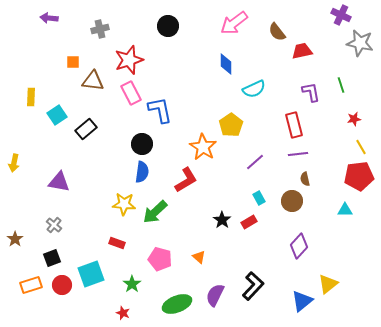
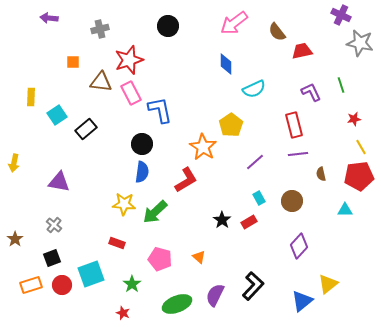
brown triangle at (93, 81): moved 8 px right, 1 px down
purple L-shape at (311, 92): rotated 15 degrees counterclockwise
brown semicircle at (305, 179): moved 16 px right, 5 px up
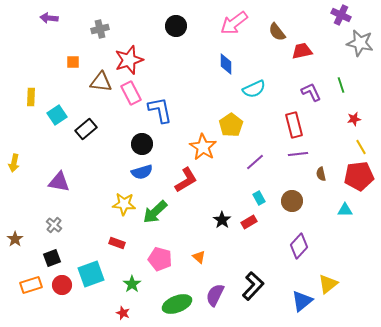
black circle at (168, 26): moved 8 px right
blue semicircle at (142, 172): rotated 65 degrees clockwise
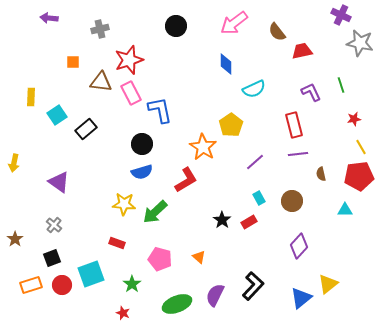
purple triangle at (59, 182): rotated 25 degrees clockwise
blue triangle at (302, 301): moved 1 px left, 3 px up
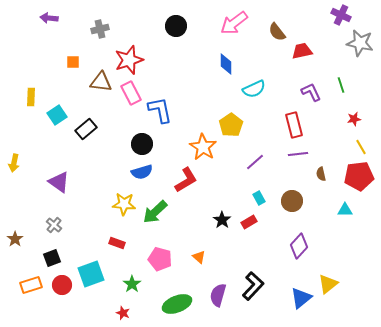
purple semicircle at (215, 295): moved 3 px right; rotated 10 degrees counterclockwise
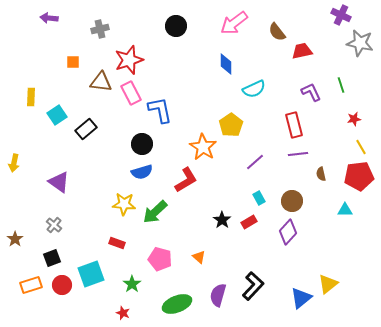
purple diamond at (299, 246): moved 11 px left, 14 px up
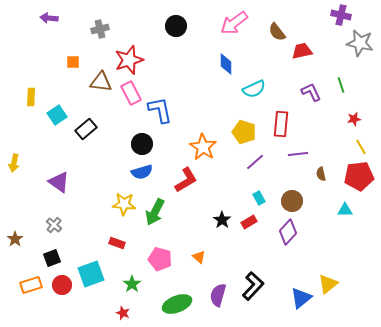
purple cross at (341, 15): rotated 12 degrees counterclockwise
yellow pentagon at (231, 125): moved 13 px right, 7 px down; rotated 20 degrees counterclockwise
red rectangle at (294, 125): moved 13 px left, 1 px up; rotated 20 degrees clockwise
green arrow at (155, 212): rotated 20 degrees counterclockwise
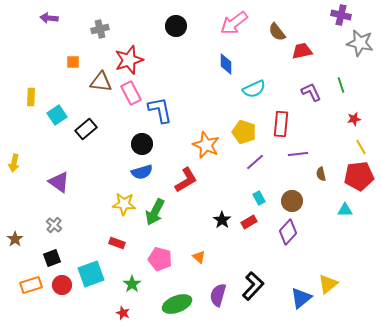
orange star at (203, 147): moved 3 px right, 2 px up; rotated 8 degrees counterclockwise
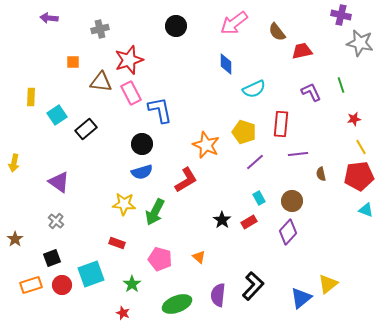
cyan triangle at (345, 210): moved 21 px right; rotated 21 degrees clockwise
gray cross at (54, 225): moved 2 px right, 4 px up
purple semicircle at (218, 295): rotated 10 degrees counterclockwise
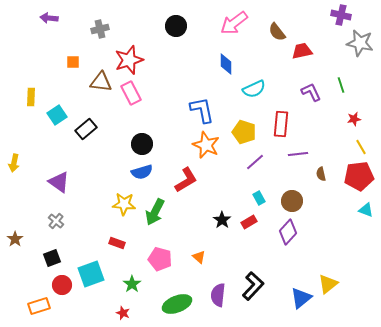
blue L-shape at (160, 110): moved 42 px right
orange rectangle at (31, 285): moved 8 px right, 21 px down
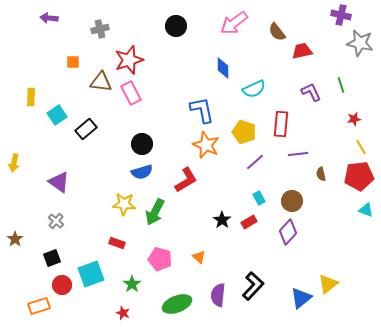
blue diamond at (226, 64): moved 3 px left, 4 px down
